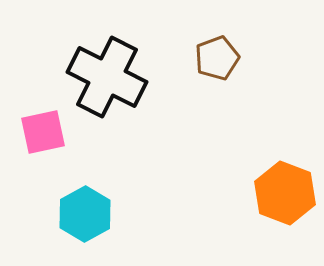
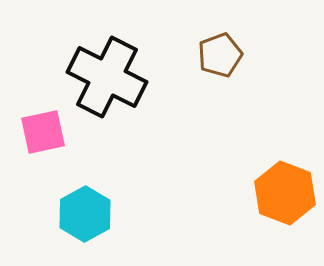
brown pentagon: moved 3 px right, 3 px up
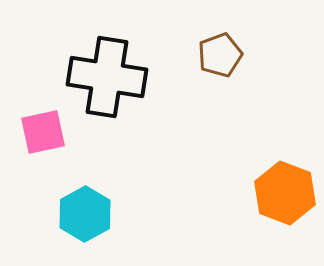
black cross: rotated 18 degrees counterclockwise
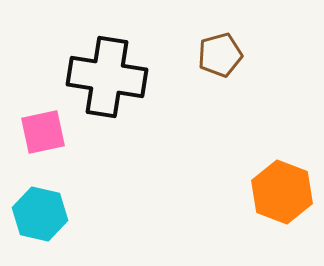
brown pentagon: rotated 6 degrees clockwise
orange hexagon: moved 3 px left, 1 px up
cyan hexagon: moved 45 px left; rotated 18 degrees counterclockwise
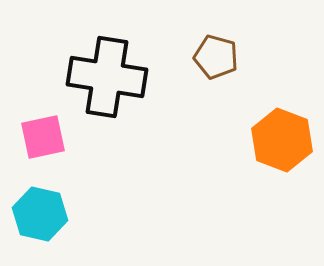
brown pentagon: moved 4 px left, 2 px down; rotated 30 degrees clockwise
pink square: moved 5 px down
orange hexagon: moved 52 px up
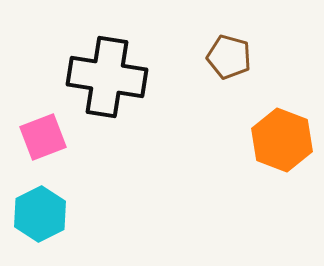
brown pentagon: moved 13 px right
pink square: rotated 9 degrees counterclockwise
cyan hexagon: rotated 20 degrees clockwise
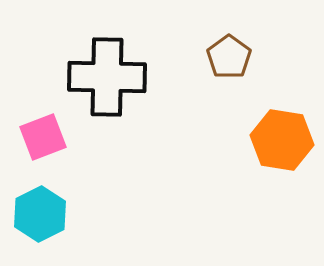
brown pentagon: rotated 21 degrees clockwise
black cross: rotated 8 degrees counterclockwise
orange hexagon: rotated 12 degrees counterclockwise
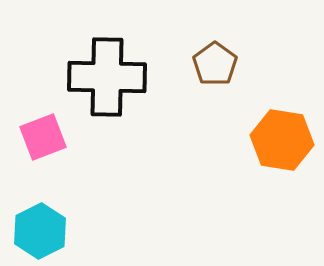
brown pentagon: moved 14 px left, 7 px down
cyan hexagon: moved 17 px down
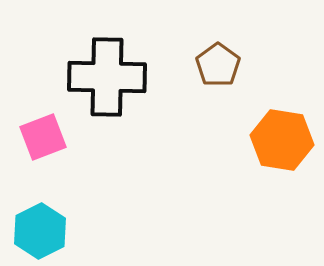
brown pentagon: moved 3 px right, 1 px down
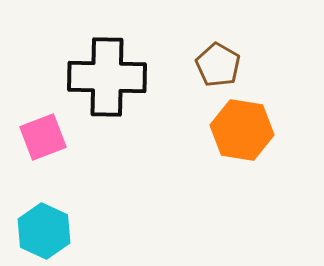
brown pentagon: rotated 6 degrees counterclockwise
orange hexagon: moved 40 px left, 10 px up
cyan hexagon: moved 4 px right; rotated 8 degrees counterclockwise
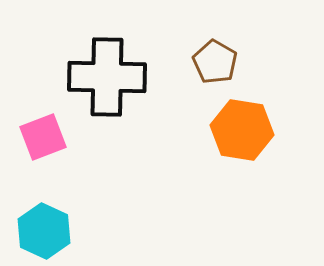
brown pentagon: moved 3 px left, 3 px up
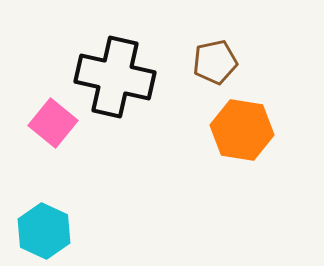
brown pentagon: rotated 30 degrees clockwise
black cross: moved 8 px right; rotated 12 degrees clockwise
pink square: moved 10 px right, 14 px up; rotated 30 degrees counterclockwise
